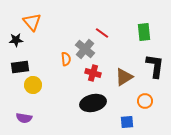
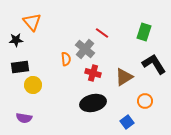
green rectangle: rotated 24 degrees clockwise
black L-shape: moved 1 px left, 2 px up; rotated 40 degrees counterclockwise
blue square: rotated 32 degrees counterclockwise
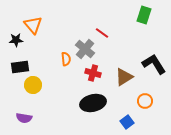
orange triangle: moved 1 px right, 3 px down
green rectangle: moved 17 px up
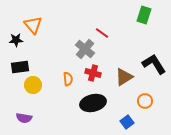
orange semicircle: moved 2 px right, 20 px down
